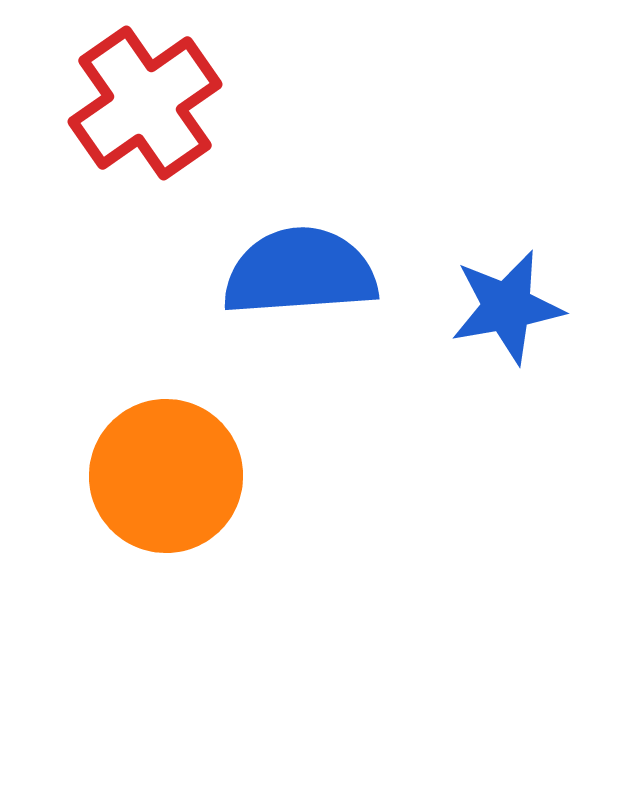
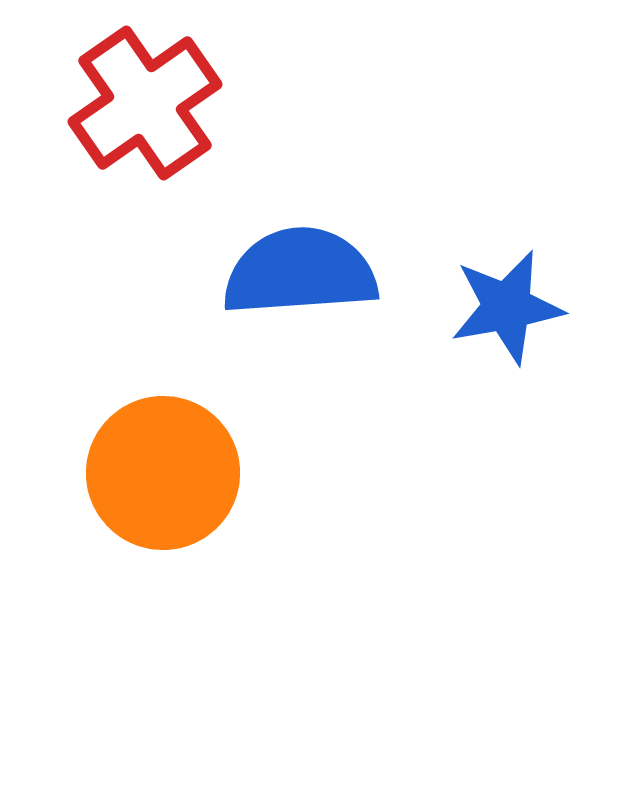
orange circle: moved 3 px left, 3 px up
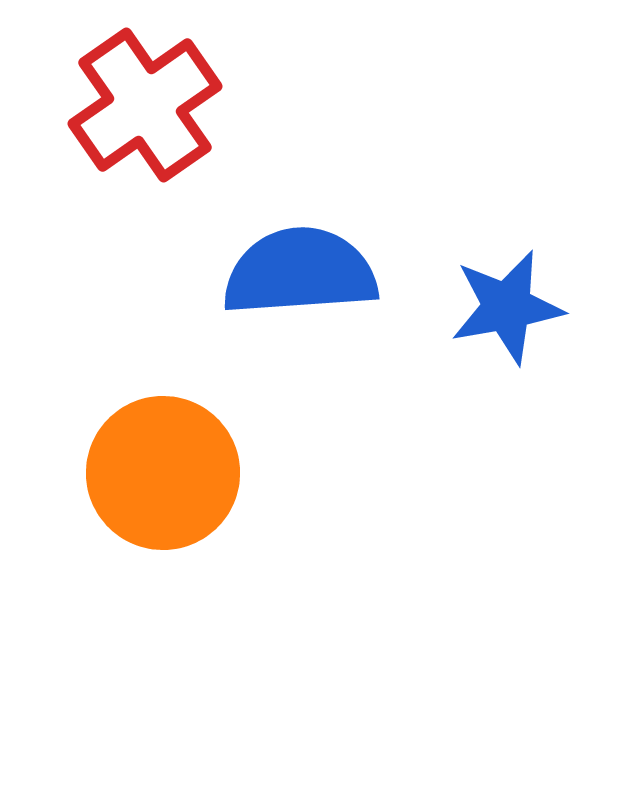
red cross: moved 2 px down
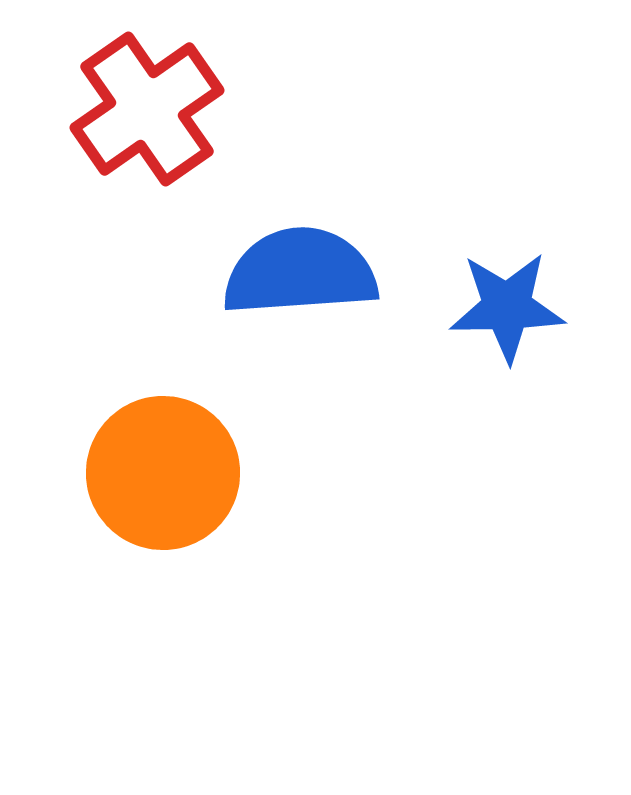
red cross: moved 2 px right, 4 px down
blue star: rotated 9 degrees clockwise
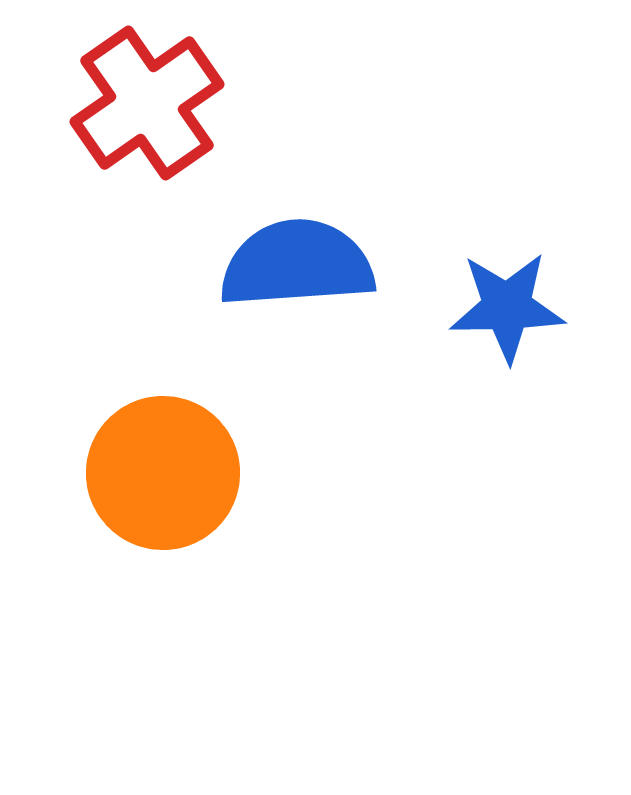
red cross: moved 6 px up
blue semicircle: moved 3 px left, 8 px up
